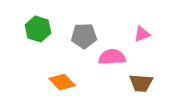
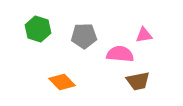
pink triangle: moved 2 px right, 1 px down; rotated 12 degrees clockwise
pink semicircle: moved 8 px right, 3 px up; rotated 8 degrees clockwise
brown trapezoid: moved 3 px left, 2 px up; rotated 15 degrees counterclockwise
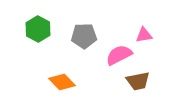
green hexagon: rotated 10 degrees clockwise
pink semicircle: moved 1 px left, 1 px down; rotated 32 degrees counterclockwise
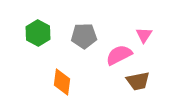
green hexagon: moved 4 px down
pink triangle: rotated 48 degrees counterclockwise
orange diamond: rotated 52 degrees clockwise
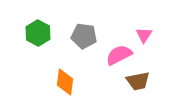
gray pentagon: rotated 10 degrees clockwise
orange diamond: moved 3 px right
